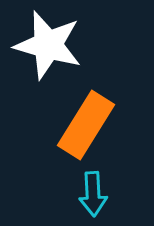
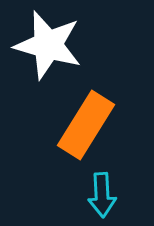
cyan arrow: moved 9 px right, 1 px down
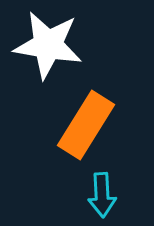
white star: rotated 6 degrees counterclockwise
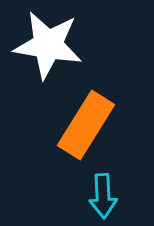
cyan arrow: moved 1 px right, 1 px down
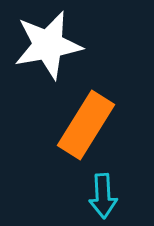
white star: rotated 20 degrees counterclockwise
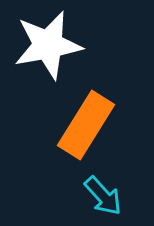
cyan arrow: rotated 39 degrees counterclockwise
